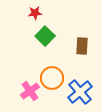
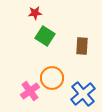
green square: rotated 12 degrees counterclockwise
blue cross: moved 3 px right, 2 px down
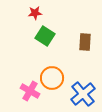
brown rectangle: moved 3 px right, 4 px up
pink cross: rotated 24 degrees counterclockwise
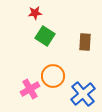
orange circle: moved 1 px right, 2 px up
pink cross: moved 2 px up; rotated 30 degrees clockwise
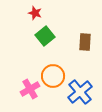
red star: rotated 24 degrees clockwise
green square: rotated 18 degrees clockwise
blue cross: moved 3 px left, 2 px up
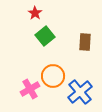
red star: rotated 16 degrees clockwise
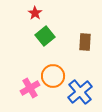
pink cross: moved 1 px up
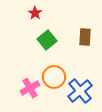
green square: moved 2 px right, 4 px down
brown rectangle: moved 5 px up
orange circle: moved 1 px right, 1 px down
blue cross: moved 1 px up
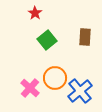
orange circle: moved 1 px right, 1 px down
pink cross: rotated 18 degrees counterclockwise
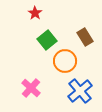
brown rectangle: rotated 36 degrees counterclockwise
orange circle: moved 10 px right, 17 px up
pink cross: moved 1 px right
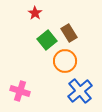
brown rectangle: moved 16 px left, 4 px up
pink cross: moved 11 px left, 3 px down; rotated 24 degrees counterclockwise
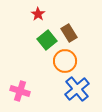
red star: moved 3 px right, 1 px down
blue cross: moved 3 px left, 2 px up
